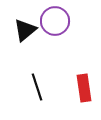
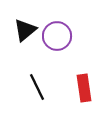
purple circle: moved 2 px right, 15 px down
black line: rotated 8 degrees counterclockwise
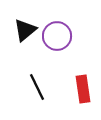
red rectangle: moved 1 px left, 1 px down
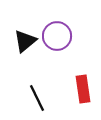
black triangle: moved 11 px down
black line: moved 11 px down
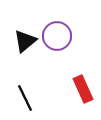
red rectangle: rotated 16 degrees counterclockwise
black line: moved 12 px left
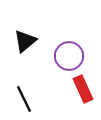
purple circle: moved 12 px right, 20 px down
black line: moved 1 px left, 1 px down
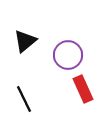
purple circle: moved 1 px left, 1 px up
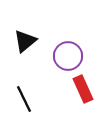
purple circle: moved 1 px down
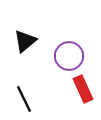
purple circle: moved 1 px right
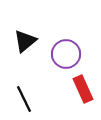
purple circle: moved 3 px left, 2 px up
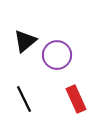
purple circle: moved 9 px left, 1 px down
red rectangle: moved 7 px left, 10 px down
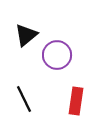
black triangle: moved 1 px right, 6 px up
red rectangle: moved 2 px down; rotated 32 degrees clockwise
